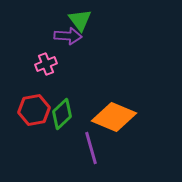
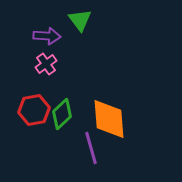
purple arrow: moved 21 px left
pink cross: rotated 15 degrees counterclockwise
orange diamond: moved 5 px left, 2 px down; rotated 63 degrees clockwise
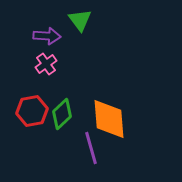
red hexagon: moved 2 px left, 1 px down
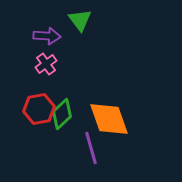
red hexagon: moved 7 px right, 2 px up
orange diamond: rotated 15 degrees counterclockwise
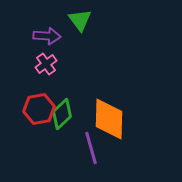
orange diamond: rotated 21 degrees clockwise
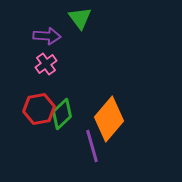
green triangle: moved 2 px up
orange diamond: rotated 39 degrees clockwise
purple line: moved 1 px right, 2 px up
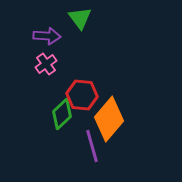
red hexagon: moved 43 px right, 14 px up; rotated 16 degrees clockwise
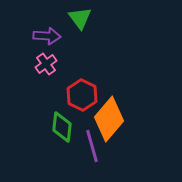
red hexagon: rotated 20 degrees clockwise
green diamond: moved 13 px down; rotated 40 degrees counterclockwise
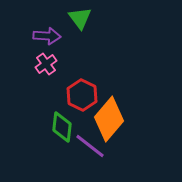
purple line: moved 2 px left; rotated 36 degrees counterclockwise
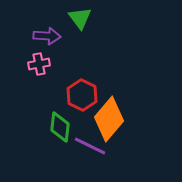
pink cross: moved 7 px left; rotated 25 degrees clockwise
green diamond: moved 2 px left
purple line: rotated 12 degrees counterclockwise
